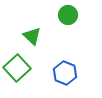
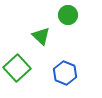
green triangle: moved 9 px right
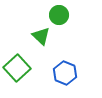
green circle: moved 9 px left
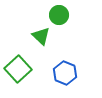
green square: moved 1 px right, 1 px down
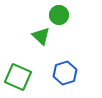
green square: moved 8 px down; rotated 24 degrees counterclockwise
blue hexagon: rotated 20 degrees clockwise
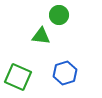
green triangle: rotated 36 degrees counterclockwise
